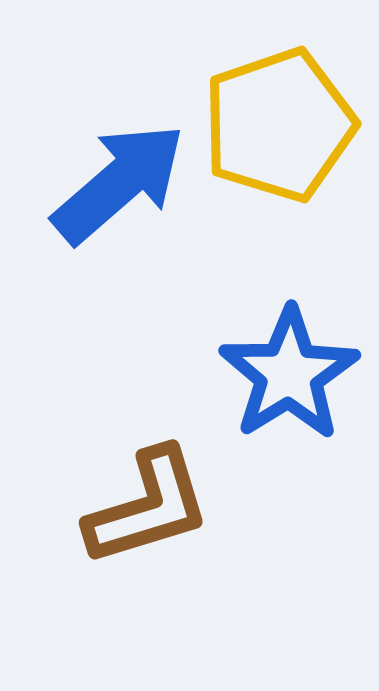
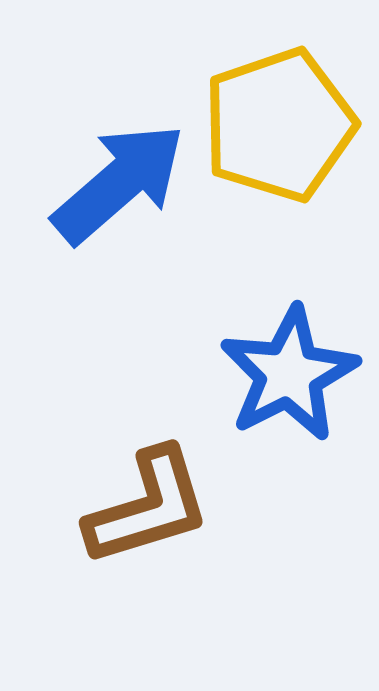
blue star: rotated 5 degrees clockwise
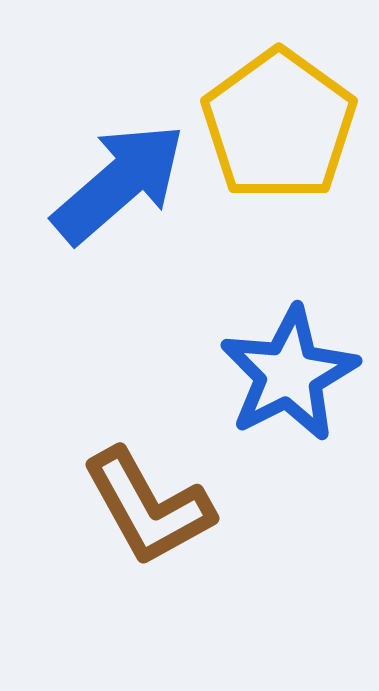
yellow pentagon: rotated 17 degrees counterclockwise
brown L-shape: rotated 78 degrees clockwise
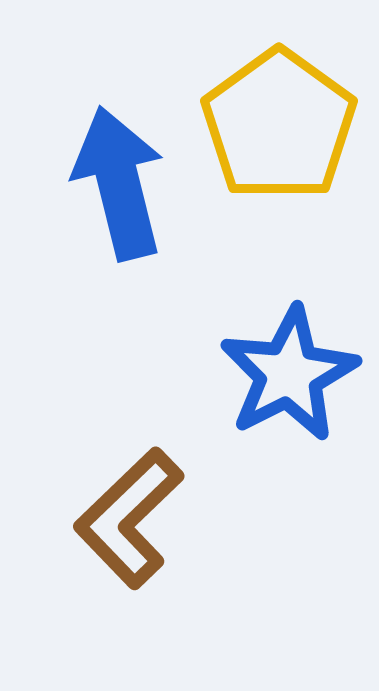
blue arrow: rotated 63 degrees counterclockwise
brown L-shape: moved 19 px left, 11 px down; rotated 75 degrees clockwise
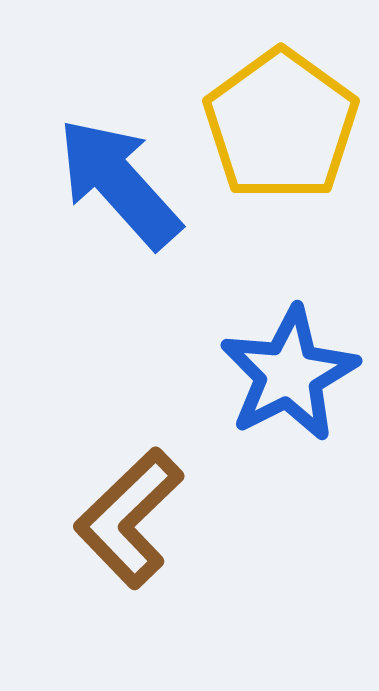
yellow pentagon: moved 2 px right
blue arrow: rotated 28 degrees counterclockwise
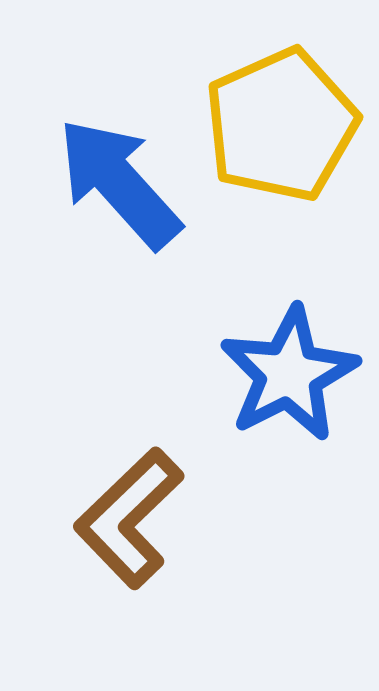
yellow pentagon: rotated 12 degrees clockwise
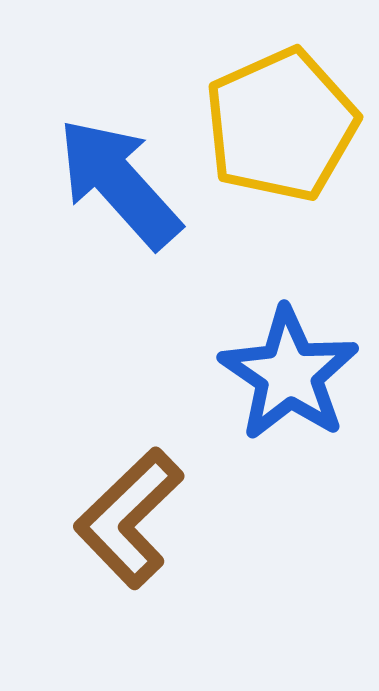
blue star: rotated 11 degrees counterclockwise
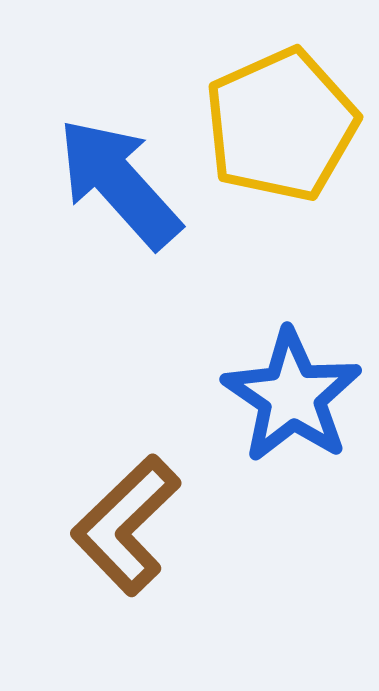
blue star: moved 3 px right, 22 px down
brown L-shape: moved 3 px left, 7 px down
